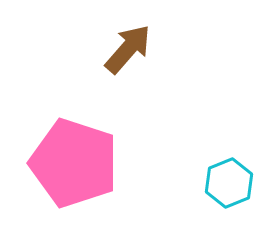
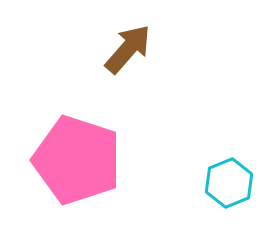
pink pentagon: moved 3 px right, 3 px up
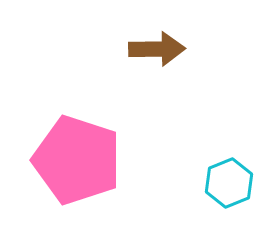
brown arrow: moved 29 px right; rotated 48 degrees clockwise
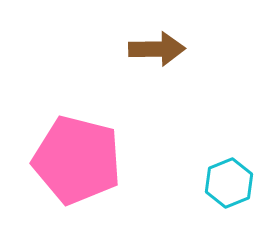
pink pentagon: rotated 4 degrees counterclockwise
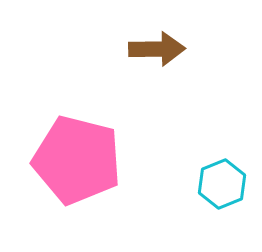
cyan hexagon: moved 7 px left, 1 px down
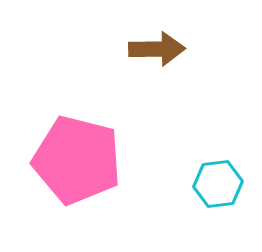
cyan hexagon: moved 4 px left; rotated 15 degrees clockwise
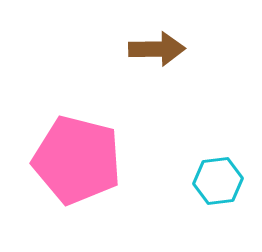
cyan hexagon: moved 3 px up
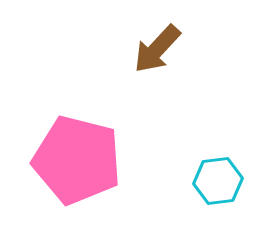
brown arrow: rotated 134 degrees clockwise
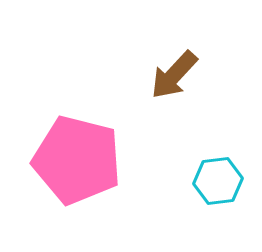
brown arrow: moved 17 px right, 26 px down
